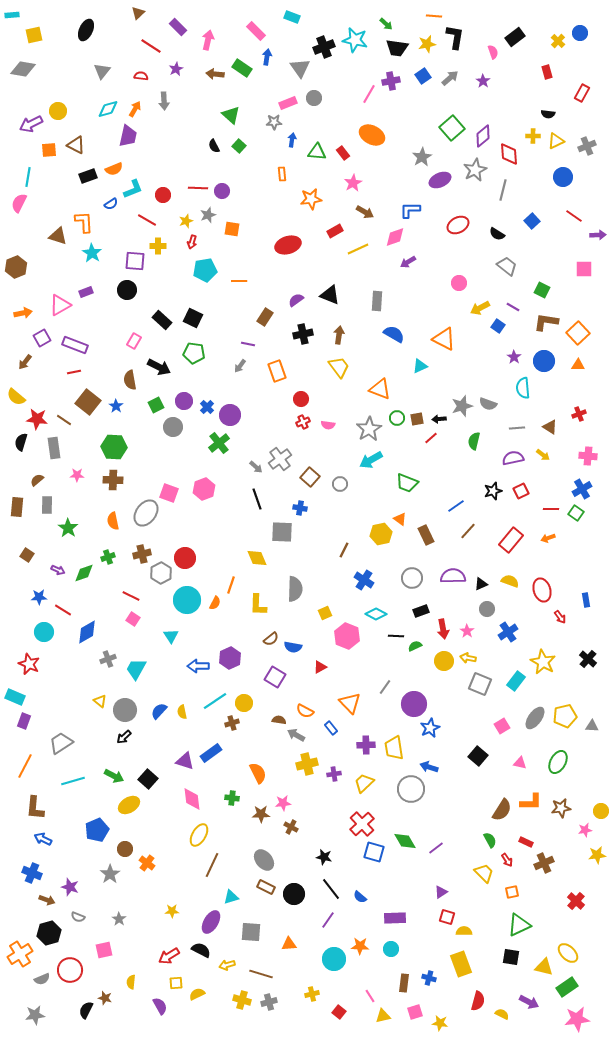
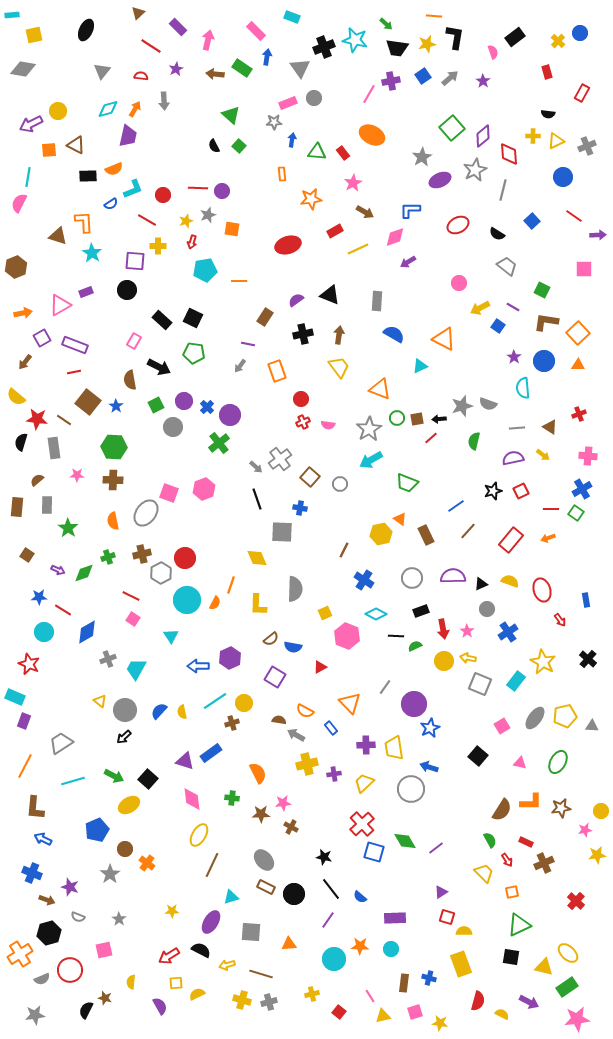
black rectangle at (88, 176): rotated 18 degrees clockwise
red arrow at (560, 617): moved 3 px down
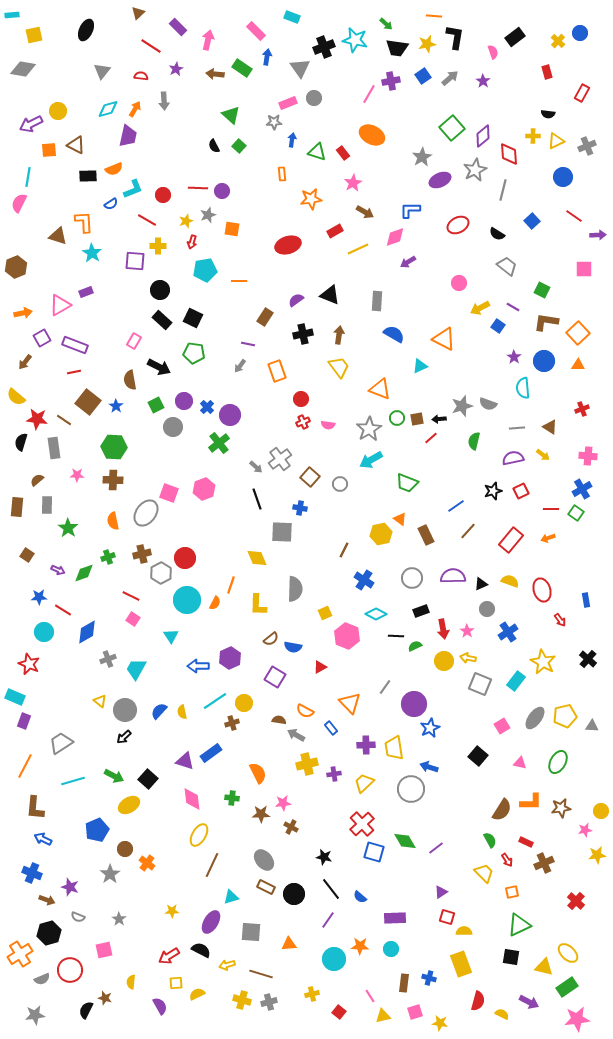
green triangle at (317, 152): rotated 12 degrees clockwise
black circle at (127, 290): moved 33 px right
red cross at (579, 414): moved 3 px right, 5 px up
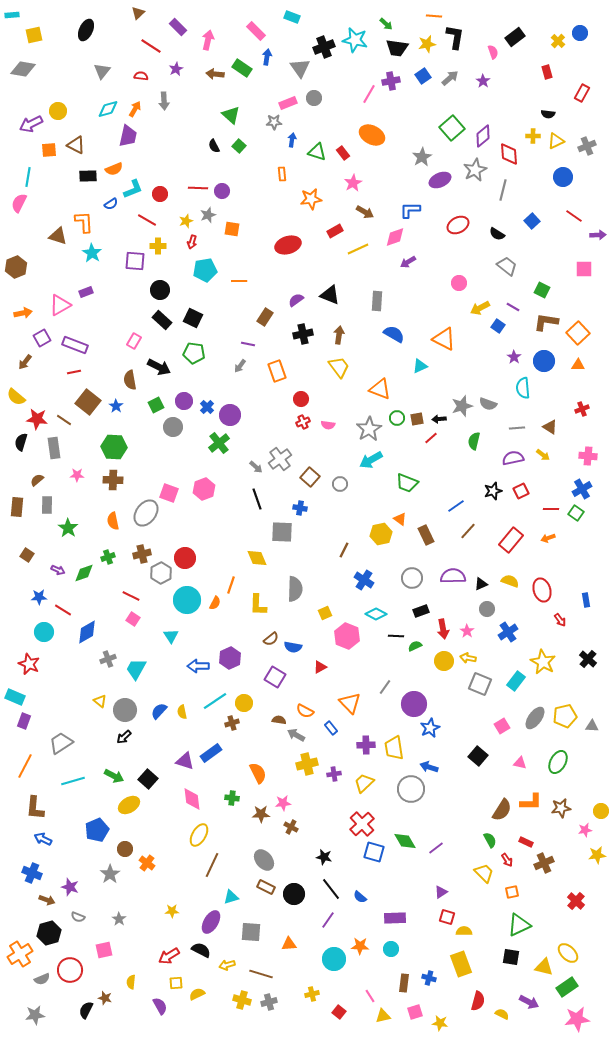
red circle at (163, 195): moved 3 px left, 1 px up
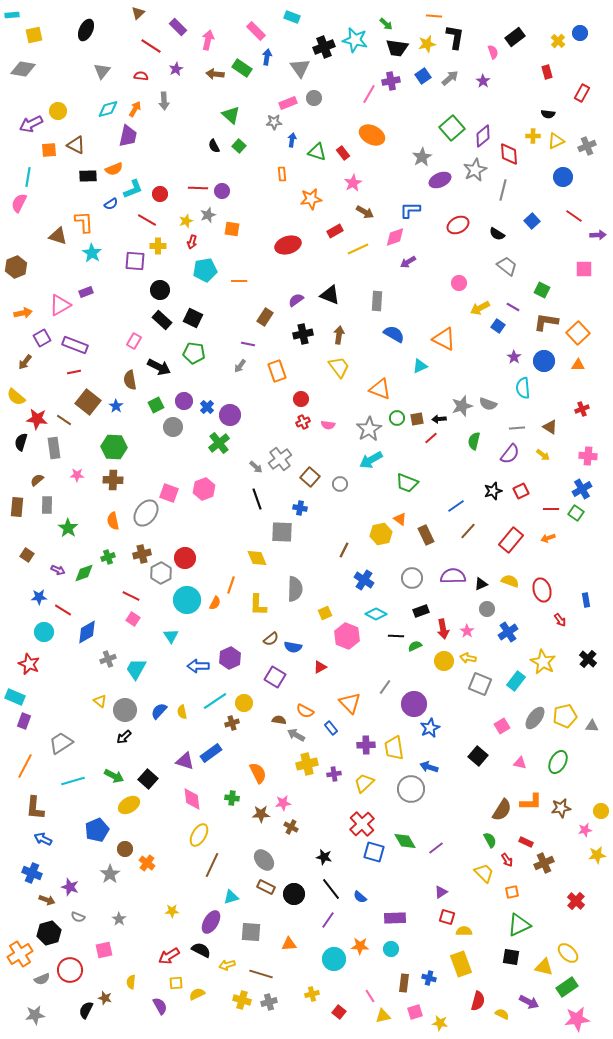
purple semicircle at (513, 458): moved 3 px left, 4 px up; rotated 140 degrees clockwise
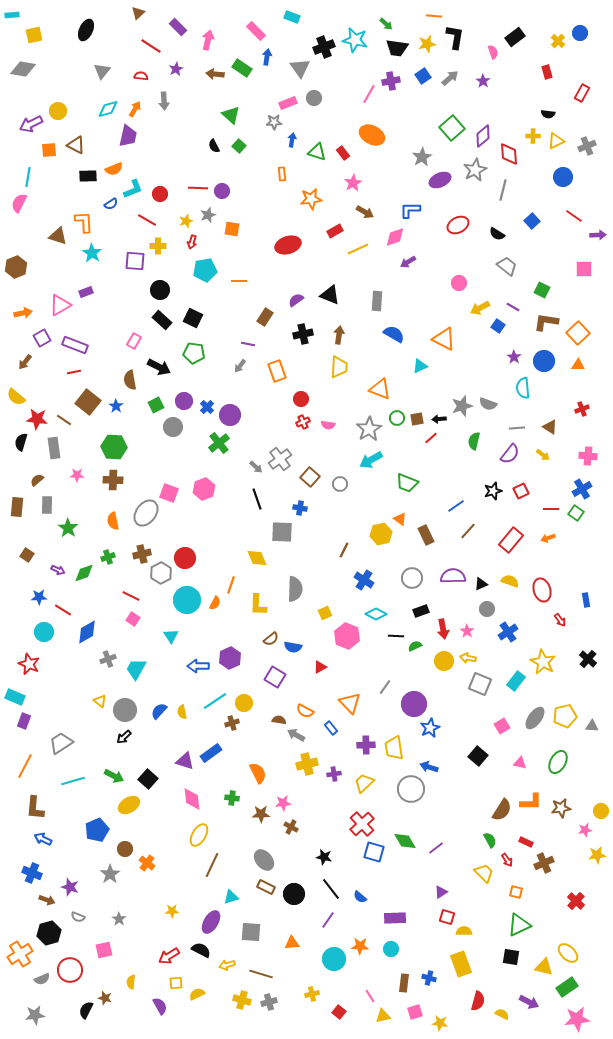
yellow trapezoid at (339, 367): rotated 40 degrees clockwise
orange square at (512, 892): moved 4 px right; rotated 24 degrees clockwise
orange triangle at (289, 944): moved 3 px right, 1 px up
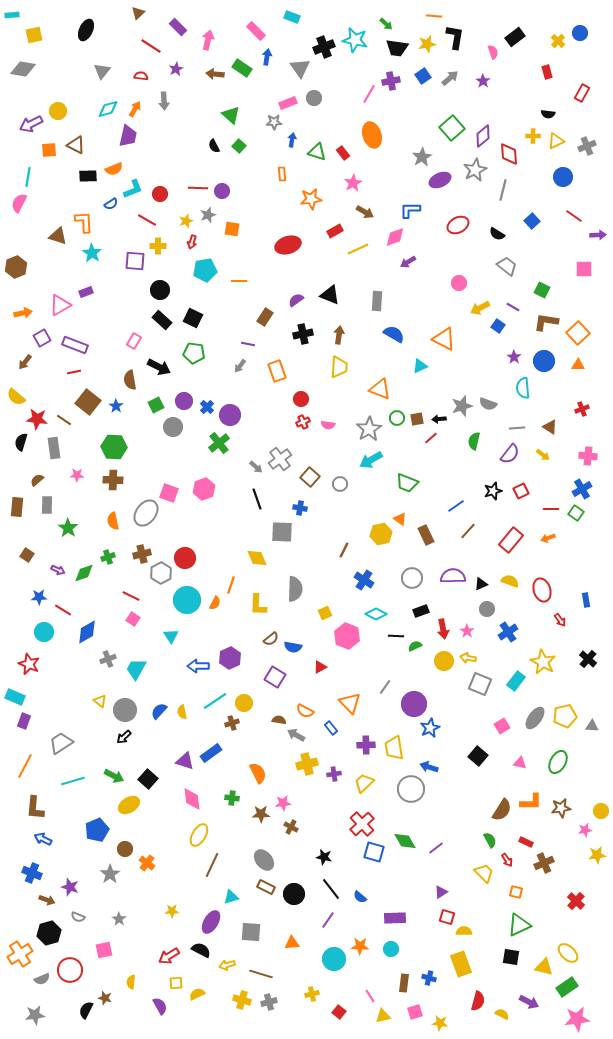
orange ellipse at (372, 135): rotated 45 degrees clockwise
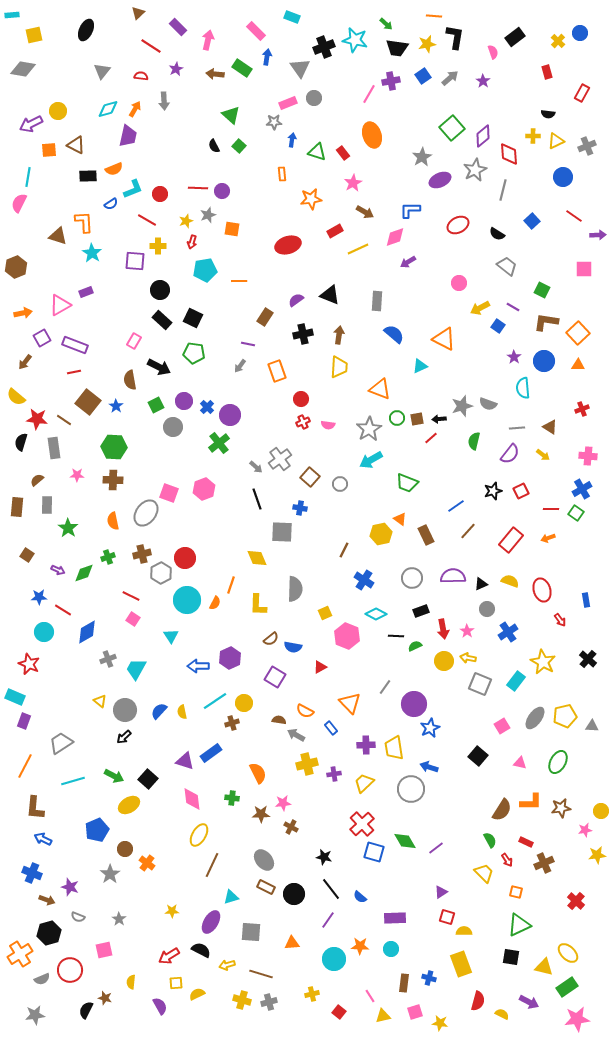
blue semicircle at (394, 334): rotated 10 degrees clockwise
